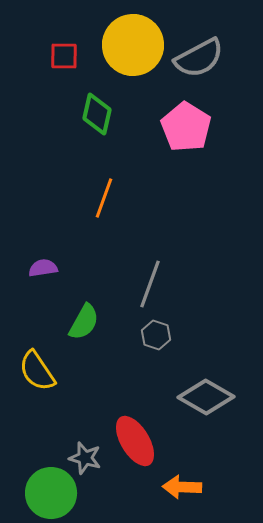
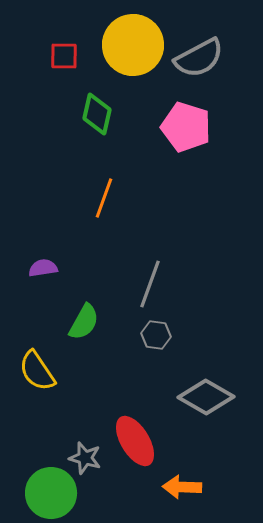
pink pentagon: rotated 15 degrees counterclockwise
gray hexagon: rotated 12 degrees counterclockwise
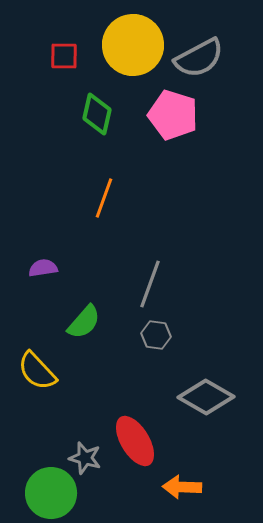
pink pentagon: moved 13 px left, 12 px up
green semicircle: rotated 12 degrees clockwise
yellow semicircle: rotated 9 degrees counterclockwise
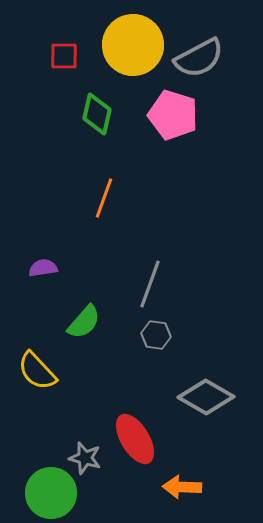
red ellipse: moved 2 px up
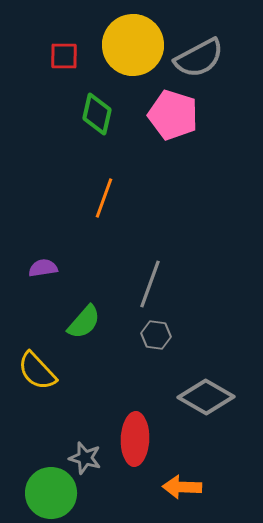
red ellipse: rotated 33 degrees clockwise
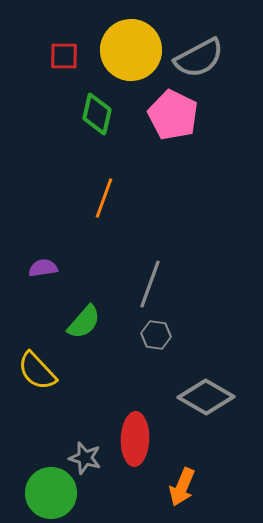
yellow circle: moved 2 px left, 5 px down
pink pentagon: rotated 9 degrees clockwise
orange arrow: rotated 69 degrees counterclockwise
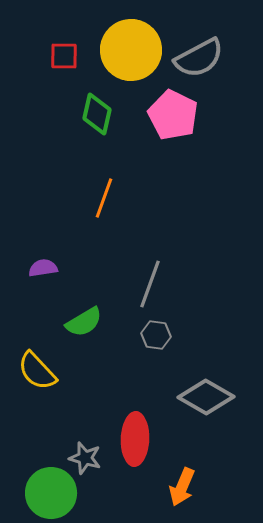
green semicircle: rotated 18 degrees clockwise
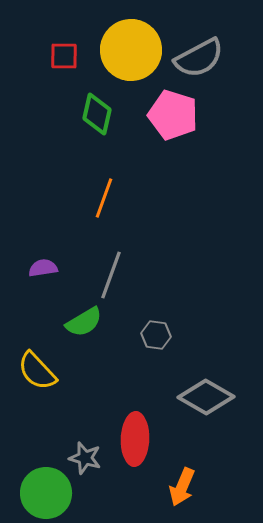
pink pentagon: rotated 9 degrees counterclockwise
gray line: moved 39 px left, 9 px up
green circle: moved 5 px left
